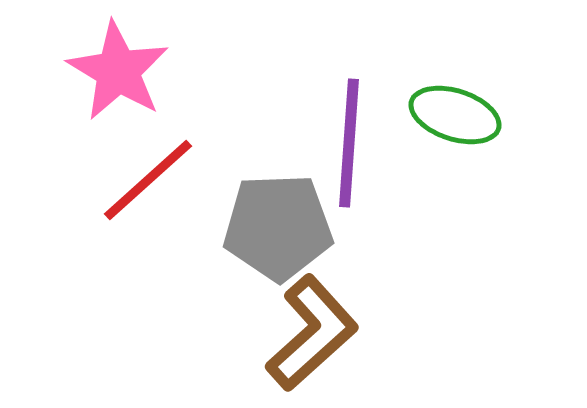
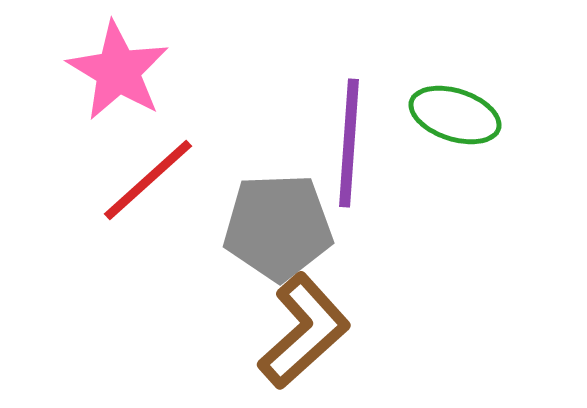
brown L-shape: moved 8 px left, 2 px up
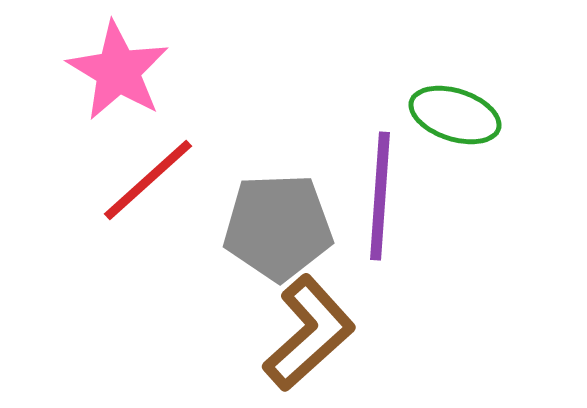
purple line: moved 31 px right, 53 px down
brown L-shape: moved 5 px right, 2 px down
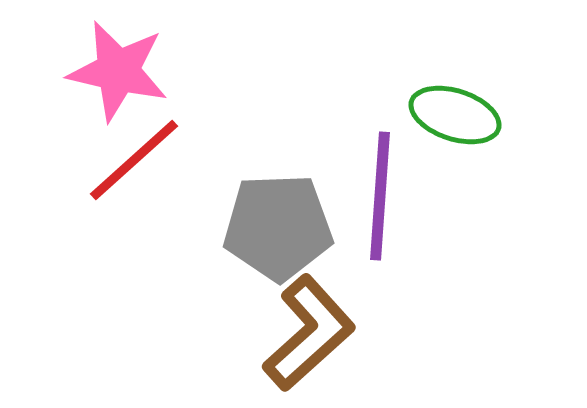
pink star: rotated 18 degrees counterclockwise
red line: moved 14 px left, 20 px up
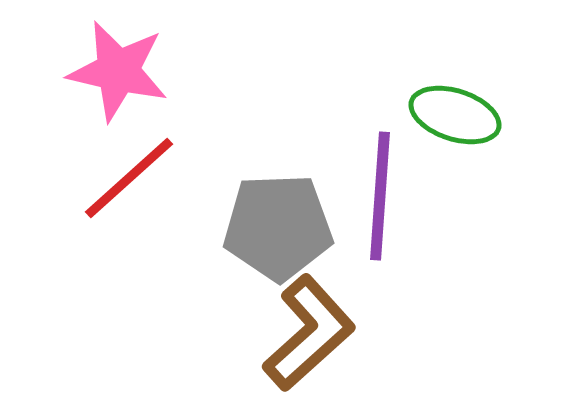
red line: moved 5 px left, 18 px down
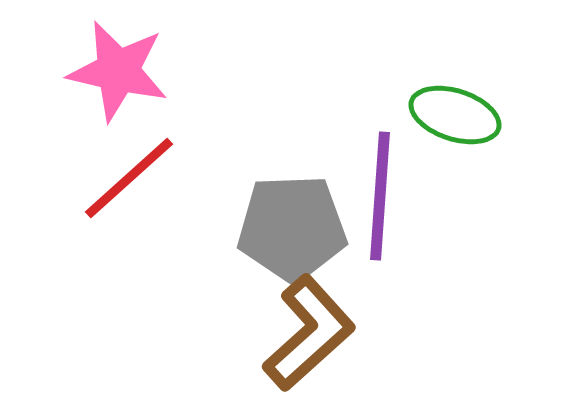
gray pentagon: moved 14 px right, 1 px down
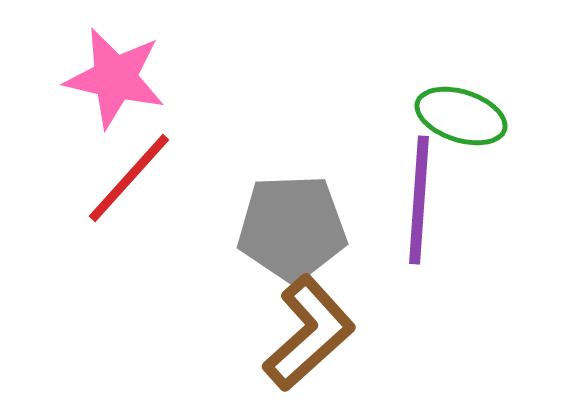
pink star: moved 3 px left, 7 px down
green ellipse: moved 6 px right, 1 px down
red line: rotated 6 degrees counterclockwise
purple line: moved 39 px right, 4 px down
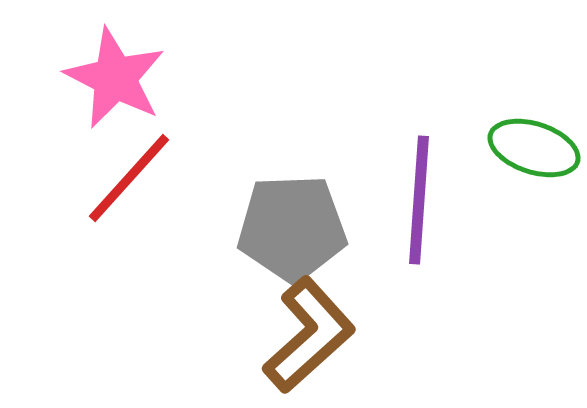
pink star: rotated 14 degrees clockwise
green ellipse: moved 73 px right, 32 px down
brown L-shape: moved 2 px down
